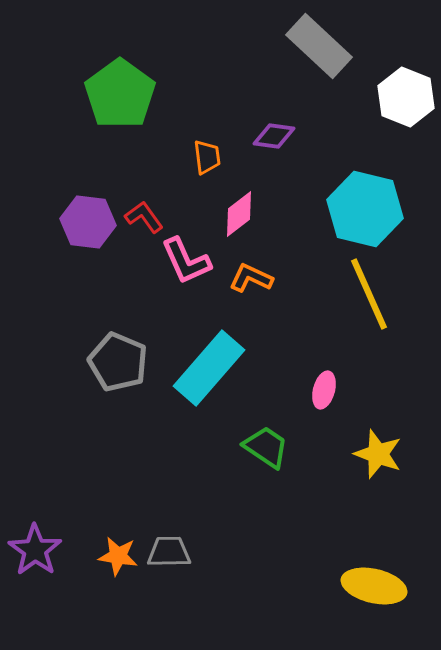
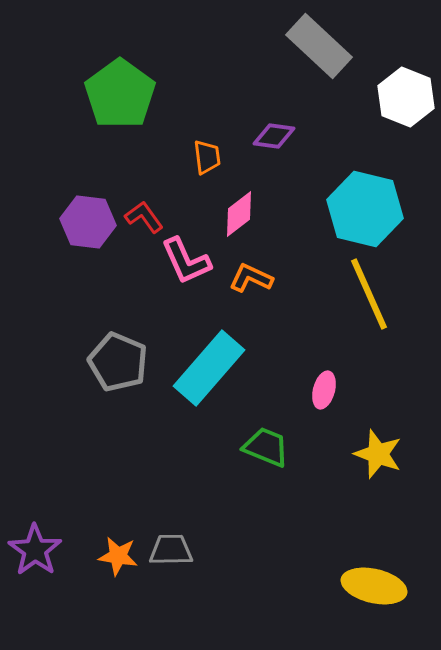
green trapezoid: rotated 12 degrees counterclockwise
gray trapezoid: moved 2 px right, 2 px up
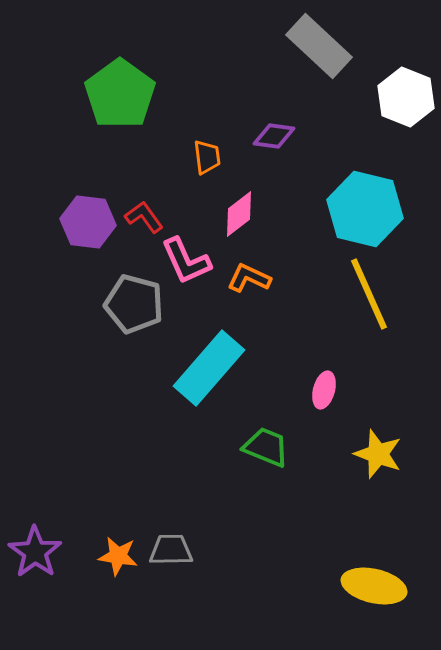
orange L-shape: moved 2 px left
gray pentagon: moved 16 px right, 58 px up; rotated 8 degrees counterclockwise
purple star: moved 2 px down
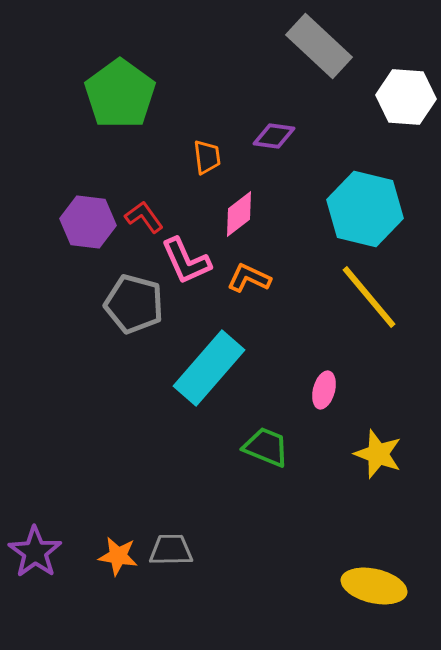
white hexagon: rotated 18 degrees counterclockwise
yellow line: moved 3 px down; rotated 16 degrees counterclockwise
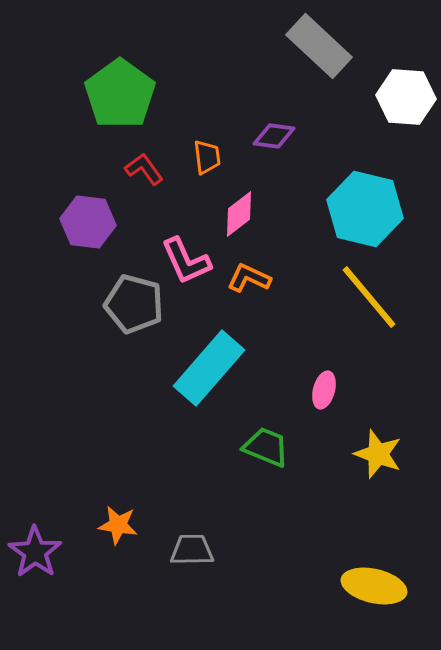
red L-shape: moved 48 px up
gray trapezoid: moved 21 px right
orange star: moved 31 px up
